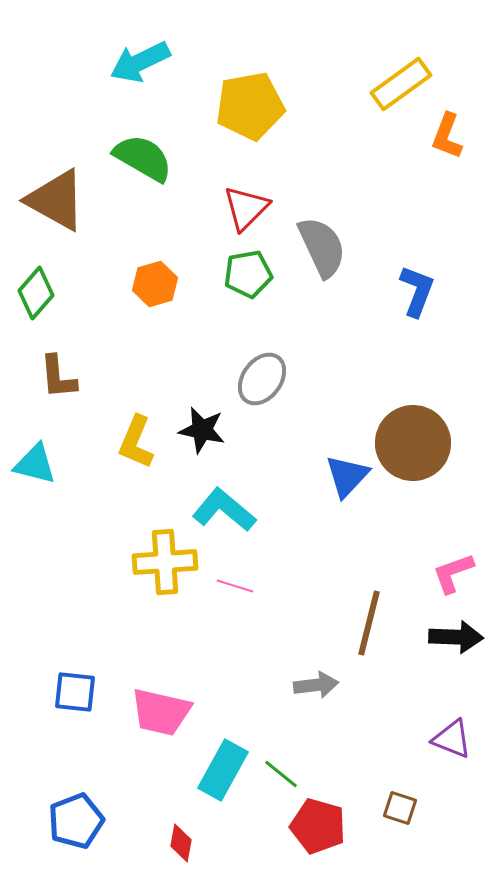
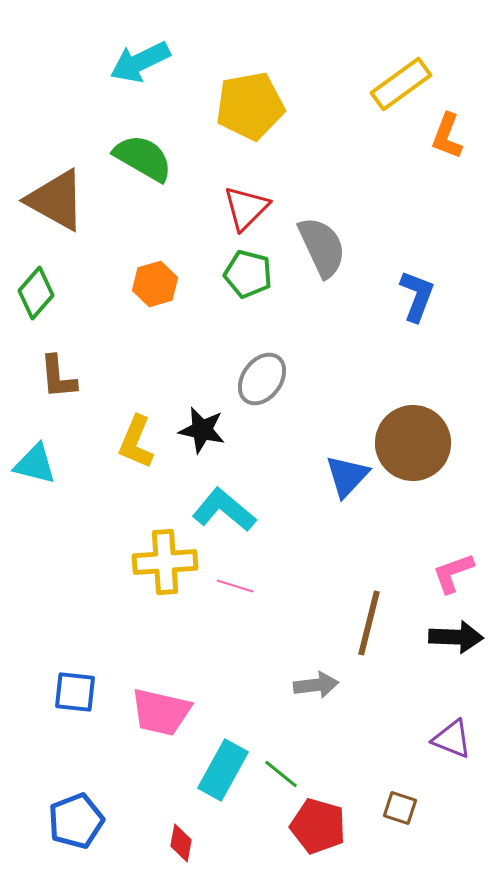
green pentagon: rotated 24 degrees clockwise
blue L-shape: moved 5 px down
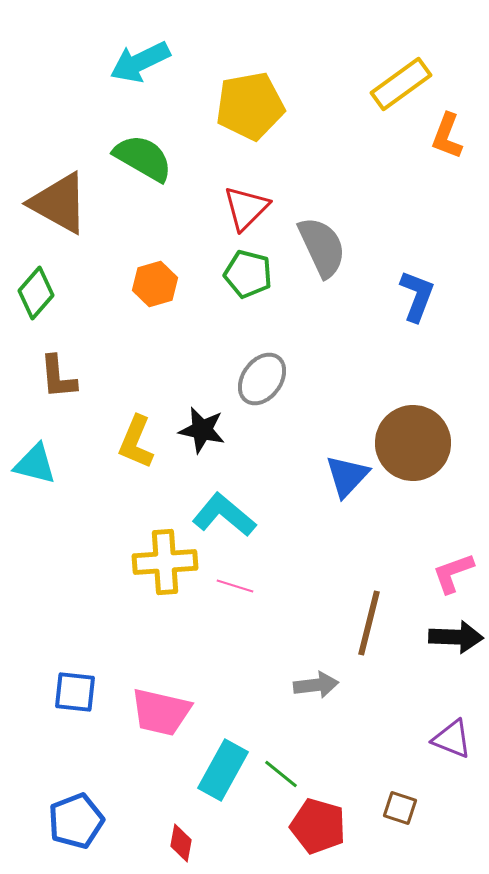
brown triangle: moved 3 px right, 3 px down
cyan L-shape: moved 5 px down
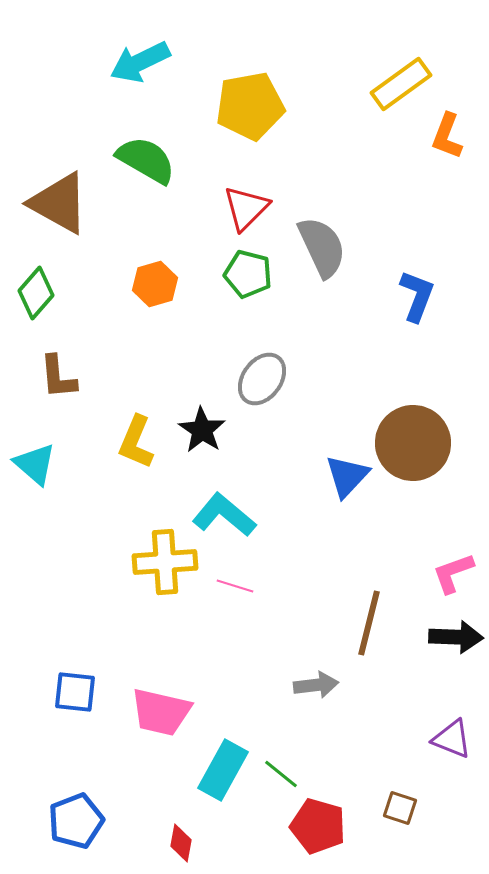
green semicircle: moved 3 px right, 2 px down
black star: rotated 21 degrees clockwise
cyan triangle: rotated 27 degrees clockwise
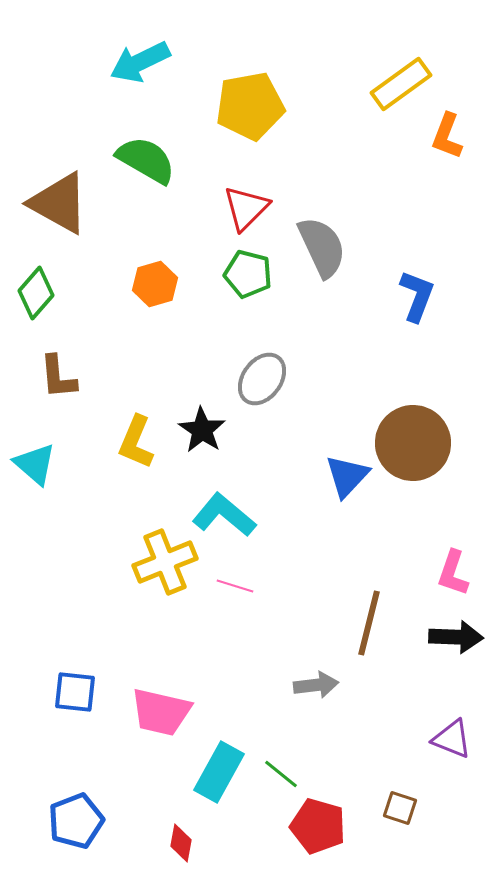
yellow cross: rotated 18 degrees counterclockwise
pink L-shape: rotated 51 degrees counterclockwise
cyan rectangle: moved 4 px left, 2 px down
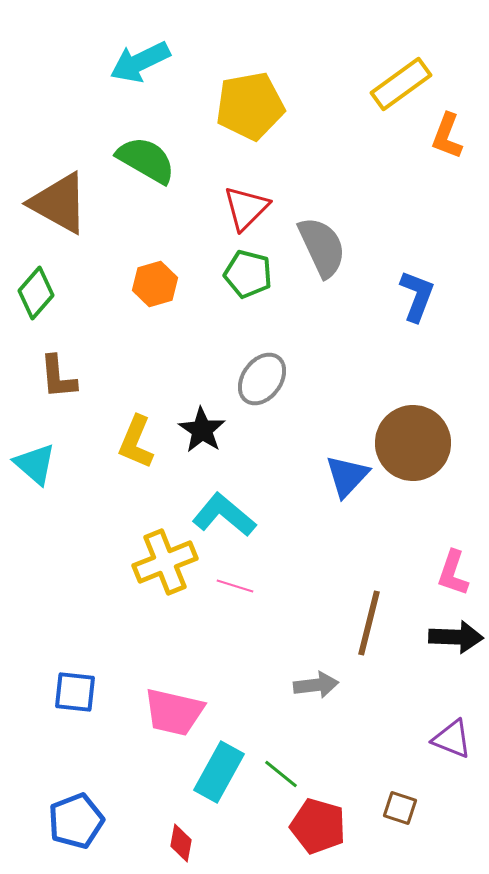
pink trapezoid: moved 13 px right
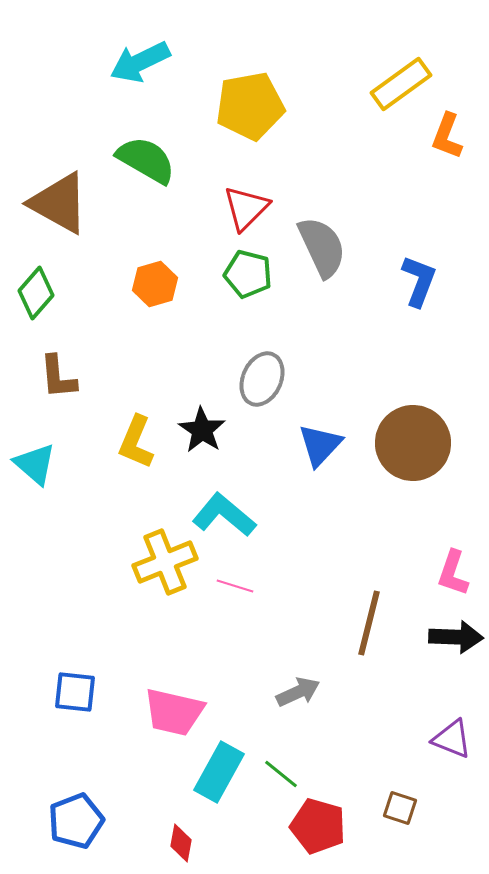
blue L-shape: moved 2 px right, 15 px up
gray ellipse: rotated 12 degrees counterclockwise
blue triangle: moved 27 px left, 31 px up
gray arrow: moved 18 px left, 7 px down; rotated 18 degrees counterclockwise
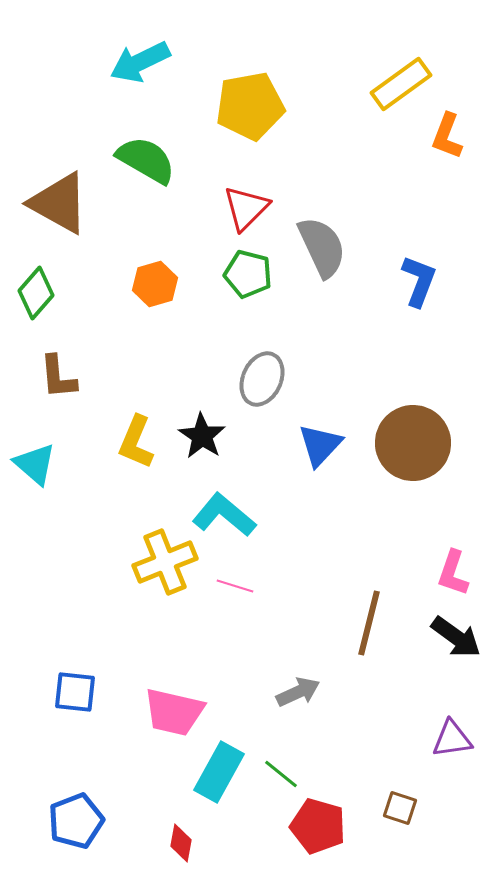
black star: moved 6 px down
black arrow: rotated 34 degrees clockwise
purple triangle: rotated 30 degrees counterclockwise
